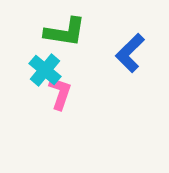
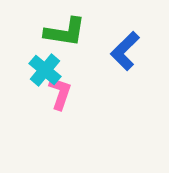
blue L-shape: moved 5 px left, 2 px up
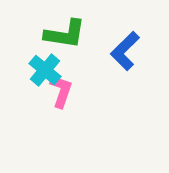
green L-shape: moved 2 px down
pink L-shape: moved 1 px right, 2 px up
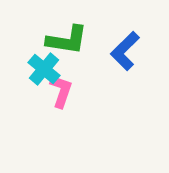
green L-shape: moved 2 px right, 6 px down
cyan cross: moved 1 px left, 1 px up
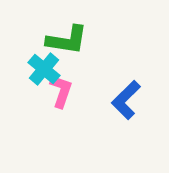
blue L-shape: moved 1 px right, 49 px down
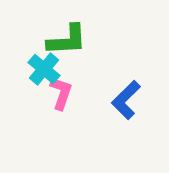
green L-shape: rotated 12 degrees counterclockwise
pink L-shape: moved 2 px down
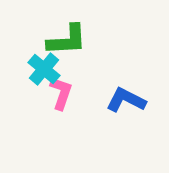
blue L-shape: rotated 72 degrees clockwise
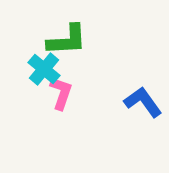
blue L-shape: moved 17 px right, 2 px down; rotated 27 degrees clockwise
